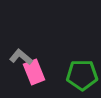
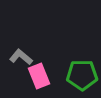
pink rectangle: moved 5 px right, 4 px down
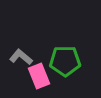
green pentagon: moved 17 px left, 14 px up
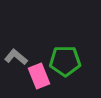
gray L-shape: moved 5 px left
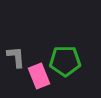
gray L-shape: rotated 45 degrees clockwise
